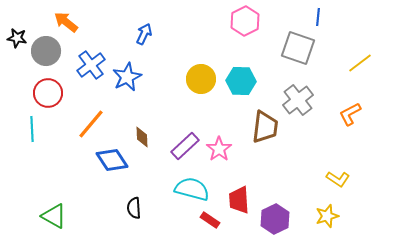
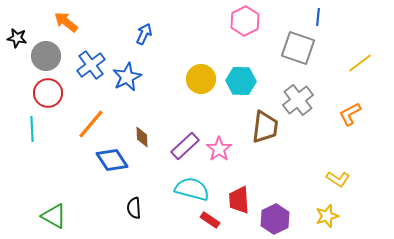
gray circle: moved 5 px down
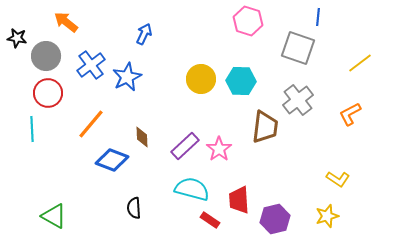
pink hexagon: moved 3 px right; rotated 16 degrees counterclockwise
blue diamond: rotated 36 degrees counterclockwise
purple hexagon: rotated 12 degrees clockwise
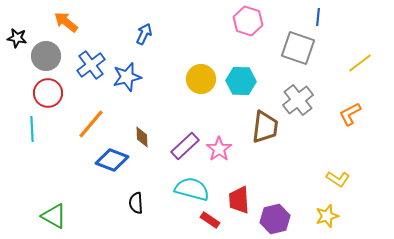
blue star: rotated 12 degrees clockwise
black semicircle: moved 2 px right, 5 px up
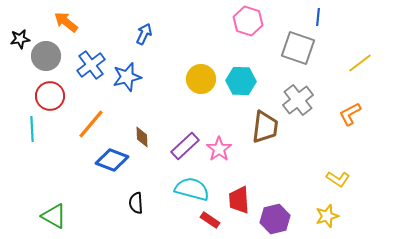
black star: moved 3 px right, 1 px down; rotated 18 degrees counterclockwise
red circle: moved 2 px right, 3 px down
